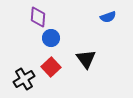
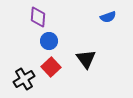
blue circle: moved 2 px left, 3 px down
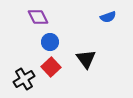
purple diamond: rotated 30 degrees counterclockwise
blue circle: moved 1 px right, 1 px down
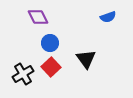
blue circle: moved 1 px down
black cross: moved 1 px left, 5 px up
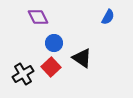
blue semicircle: rotated 42 degrees counterclockwise
blue circle: moved 4 px right
black triangle: moved 4 px left, 1 px up; rotated 20 degrees counterclockwise
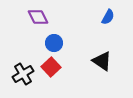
black triangle: moved 20 px right, 3 px down
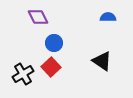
blue semicircle: rotated 119 degrees counterclockwise
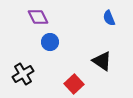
blue semicircle: moved 1 px right, 1 px down; rotated 112 degrees counterclockwise
blue circle: moved 4 px left, 1 px up
red square: moved 23 px right, 17 px down
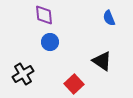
purple diamond: moved 6 px right, 2 px up; rotated 20 degrees clockwise
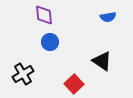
blue semicircle: moved 1 px left, 1 px up; rotated 77 degrees counterclockwise
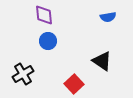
blue circle: moved 2 px left, 1 px up
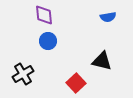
black triangle: rotated 20 degrees counterclockwise
red square: moved 2 px right, 1 px up
